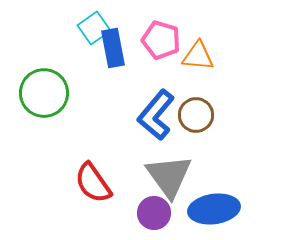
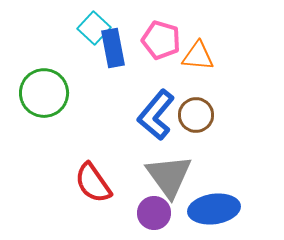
cyan square: rotated 12 degrees counterclockwise
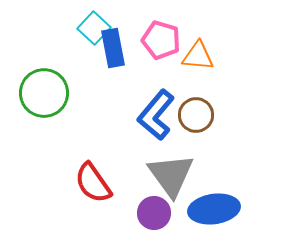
gray triangle: moved 2 px right, 1 px up
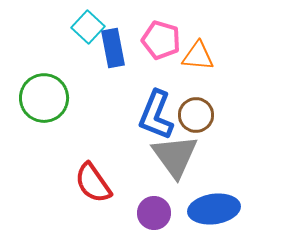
cyan square: moved 6 px left, 1 px up
green circle: moved 5 px down
blue L-shape: rotated 18 degrees counterclockwise
gray triangle: moved 4 px right, 19 px up
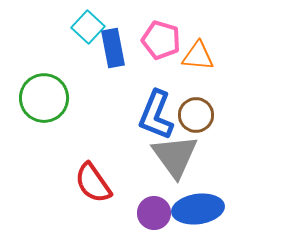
blue ellipse: moved 16 px left
